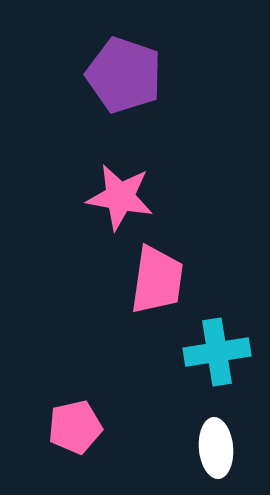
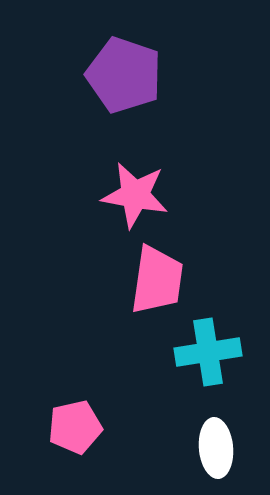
pink star: moved 15 px right, 2 px up
cyan cross: moved 9 px left
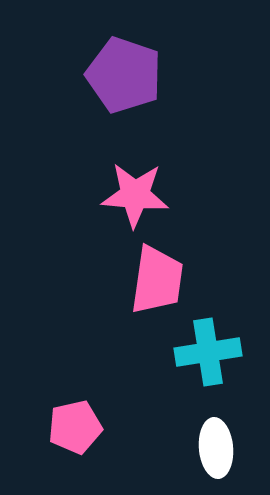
pink star: rotated 6 degrees counterclockwise
